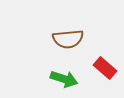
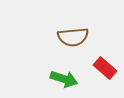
brown semicircle: moved 5 px right, 2 px up
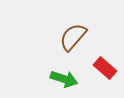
brown semicircle: rotated 136 degrees clockwise
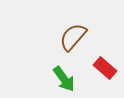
green arrow: rotated 36 degrees clockwise
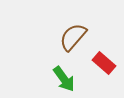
red rectangle: moved 1 px left, 5 px up
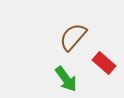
green arrow: moved 2 px right
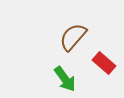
green arrow: moved 1 px left
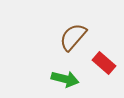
green arrow: rotated 40 degrees counterclockwise
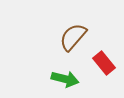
red rectangle: rotated 10 degrees clockwise
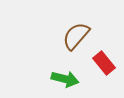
brown semicircle: moved 3 px right, 1 px up
